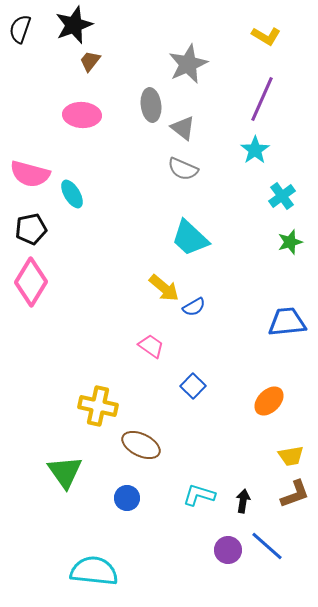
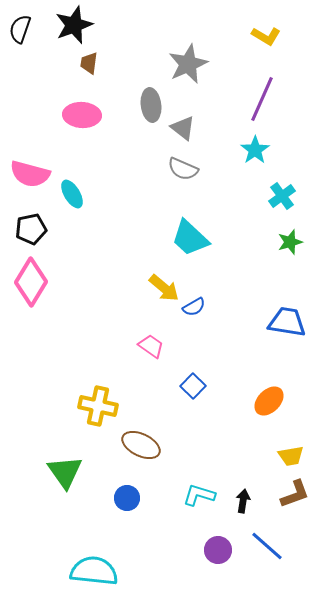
brown trapezoid: moved 1 px left, 2 px down; rotated 30 degrees counterclockwise
blue trapezoid: rotated 15 degrees clockwise
purple circle: moved 10 px left
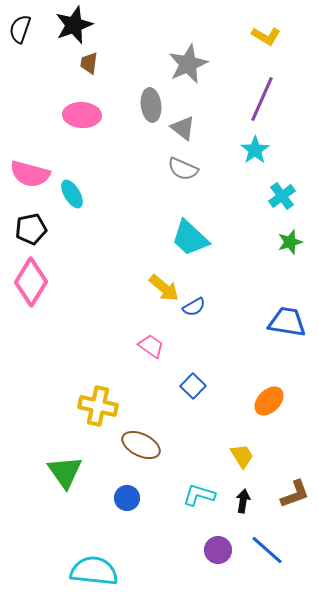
yellow trapezoid: moved 49 px left; rotated 112 degrees counterclockwise
blue line: moved 4 px down
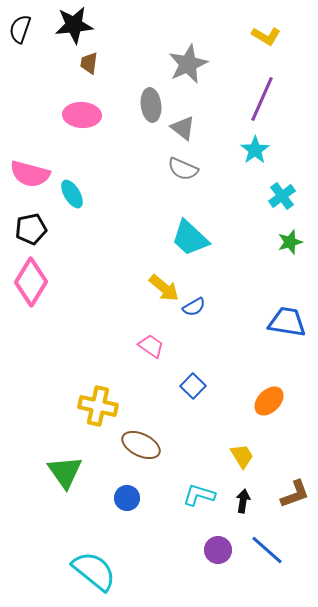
black star: rotated 15 degrees clockwise
cyan semicircle: rotated 33 degrees clockwise
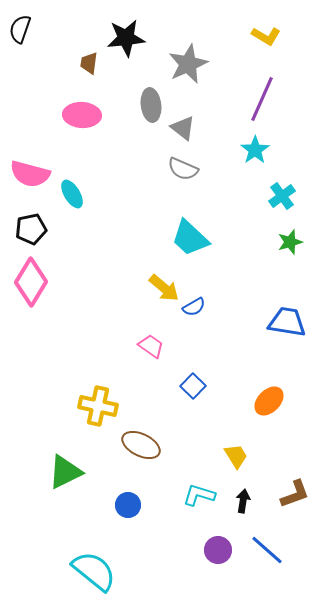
black star: moved 52 px right, 13 px down
yellow trapezoid: moved 6 px left
green triangle: rotated 39 degrees clockwise
blue circle: moved 1 px right, 7 px down
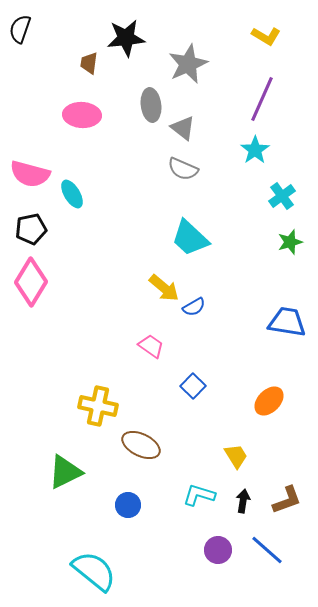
brown L-shape: moved 8 px left, 6 px down
